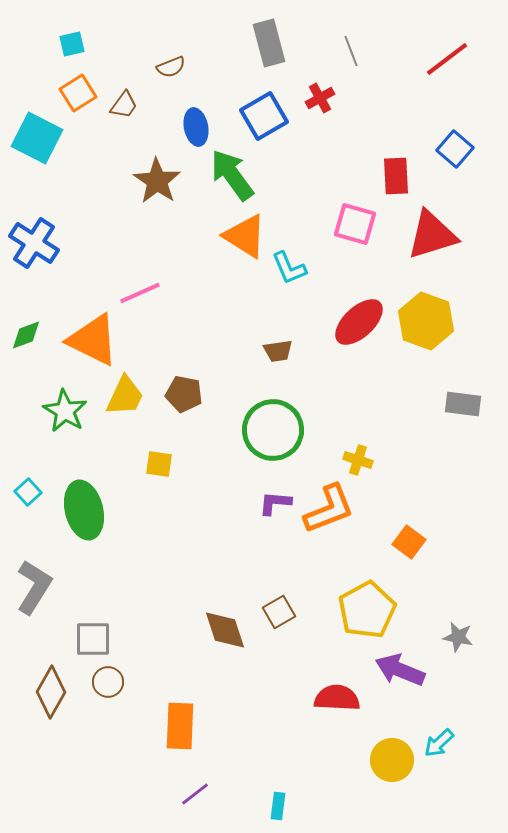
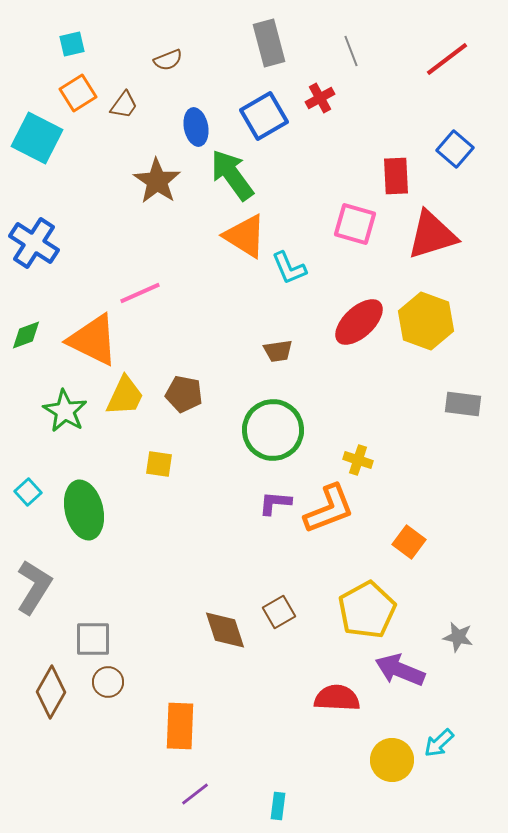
brown semicircle at (171, 67): moved 3 px left, 7 px up
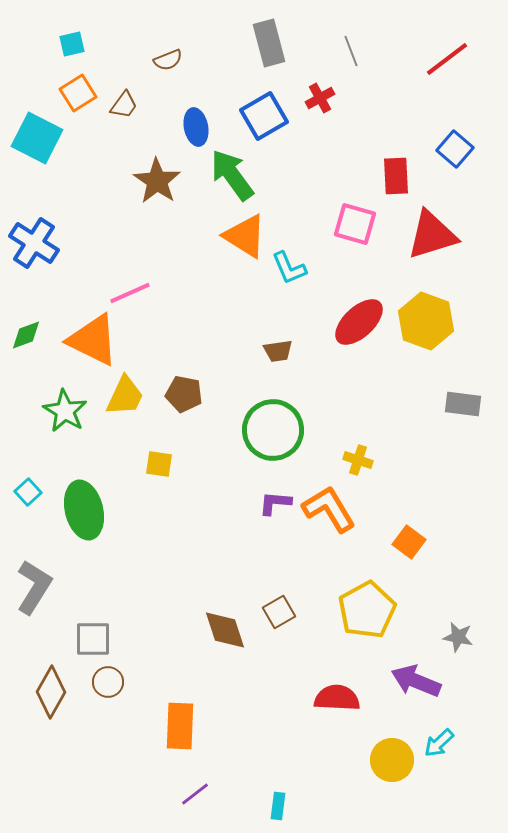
pink line at (140, 293): moved 10 px left
orange L-shape at (329, 509): rotated 100 degrees counterclockwise
purple arrow at (400, 670): moved 16 px right, 11 px down
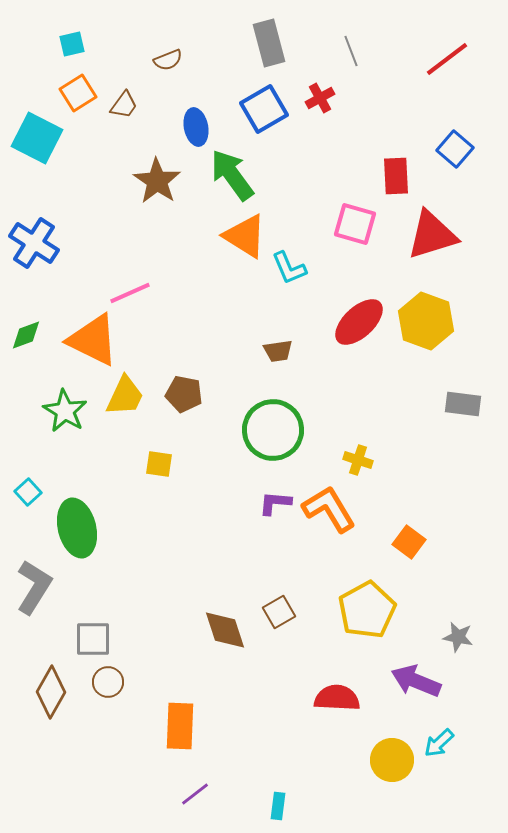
blue square at (264, 116): moved 7 px up
green ellipse at (84, 510): moved 7 px left, 18 px down
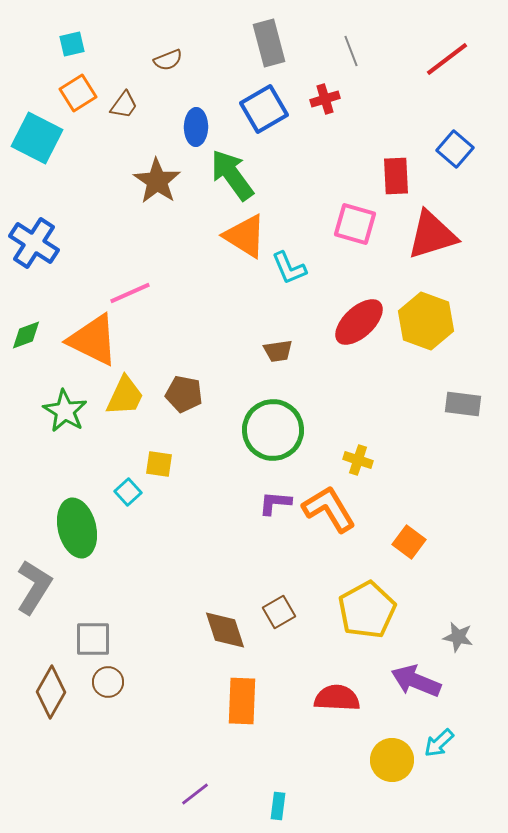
red cross at (320, 98): moved 5 px right, 1 px down; rotated 12 degrees clockwise
blue ellipse at (196, 127): rotated 12 degrees clockwise
cyan square at (28, 492): moved 100 px right
orange rectangle at (180, 726): moved 62 px right, 25 px up
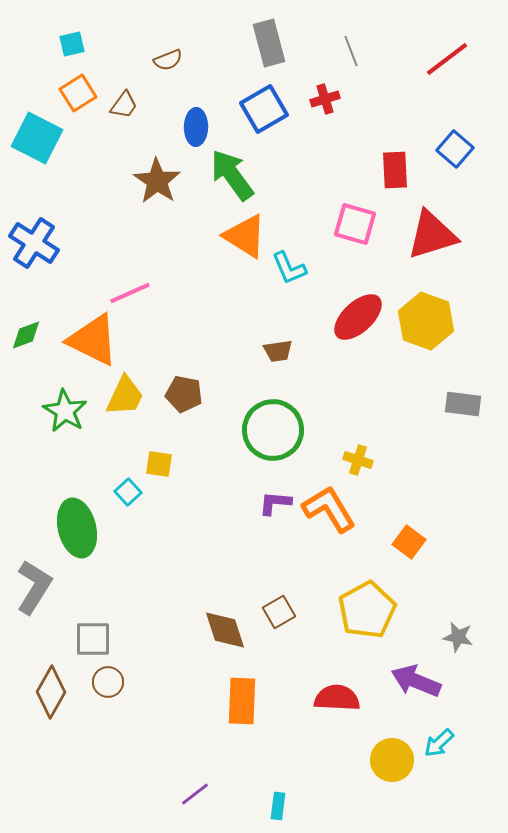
red rectangle at (396, 176): moved 1 px left, 6 px up
red ellipse at (359, 322): moved 1 px left, 5 px up
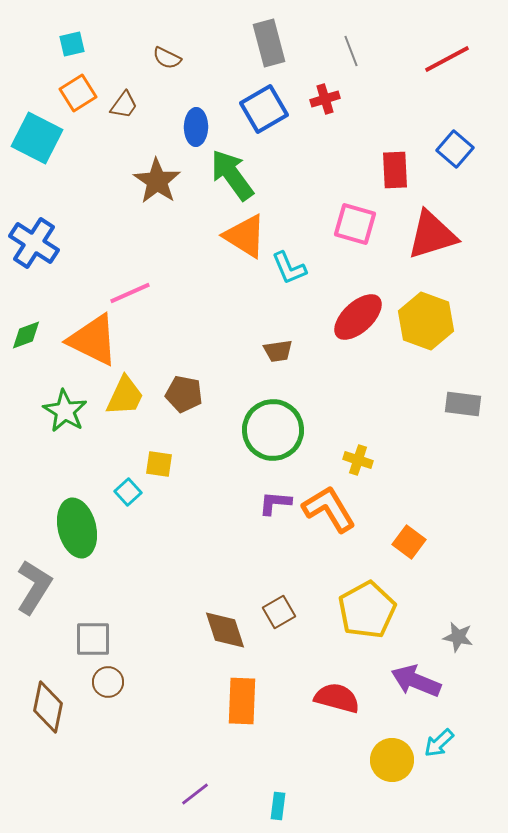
red line at (447, 59): rotated 9 degrees clockwise
brown semicircle at (168, 60): moved 1 px left, 2 px up; rotated 48 degrees clockwise
brown diamond at (51, 692): moved 3 px left, 15 px down; rotated 18 degrees counterclockwise
red semicircle at (337, 698): rotated 12 degrees clockwise
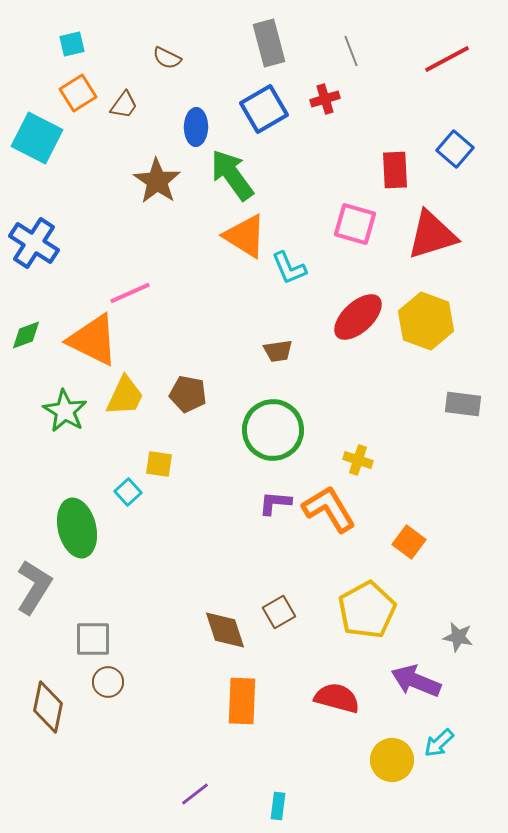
brown pentagon at (184, 394): moved 4 px right
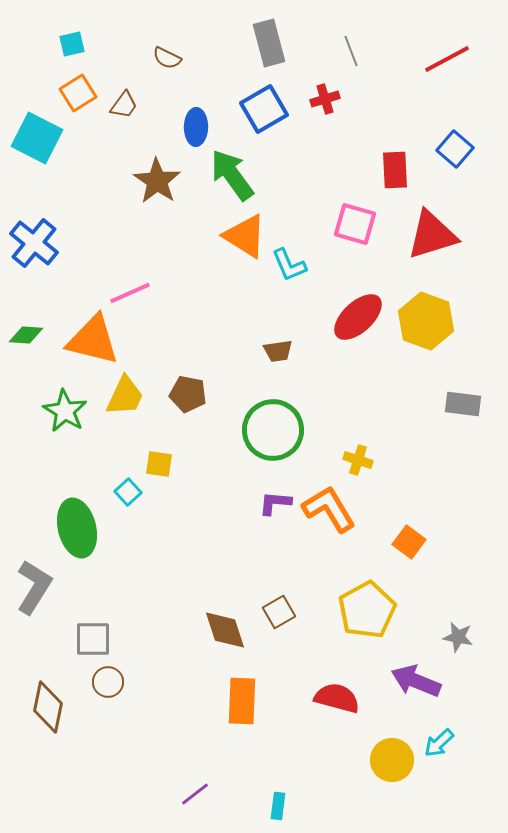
blue cross at (34, 243): rotated 6 degrees clockwise
cyan L-shape at (289, 268): moved 3 px up
green diamond at (26, 335): rotated 24 degrees clockwise
orange triangle at (93, 340): rotated 12 degrees counterclockwise
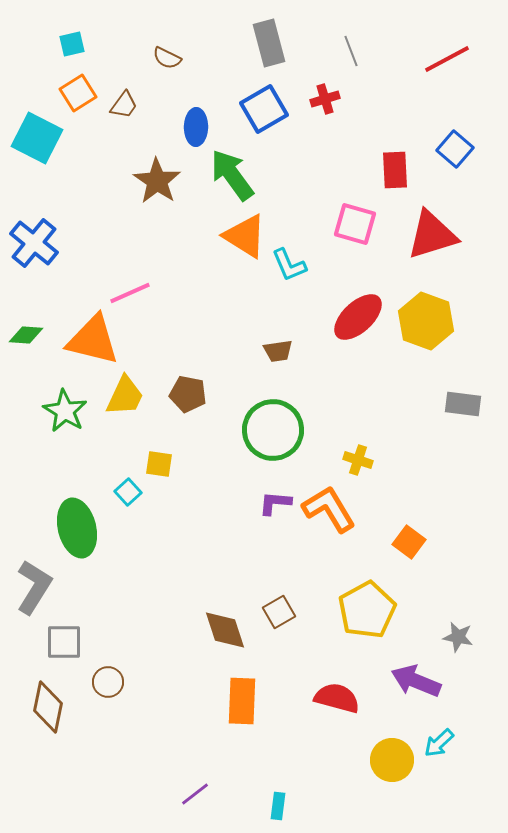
gray square at (93, 639): moved 29 px left, 3 px down
